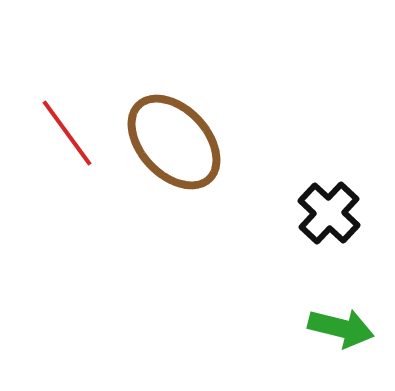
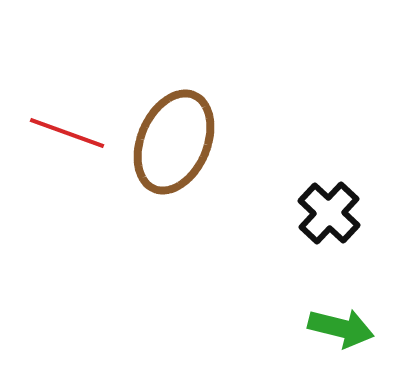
red line: rotated 34 degrees counterclockwise
brown ellipse: rotated 66 degrees clockwise
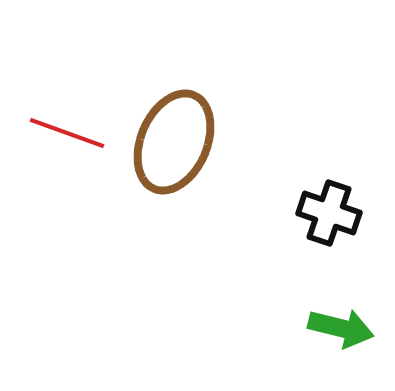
black cross: rotated 24 degrees counterclockwise
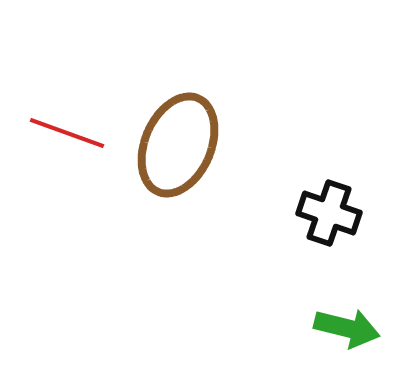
brown ellipse: moved 4 px right, 3 px down
green arrow: moved 6 px right
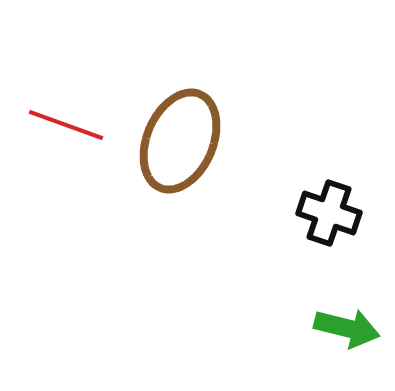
red line: moved 1 px left, 8 px up
brown ellipse: moved 2 px right, 4 px up
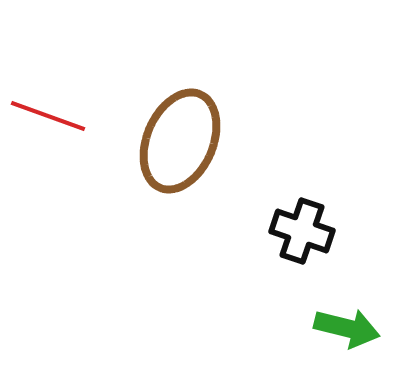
red line: moved 18 px left, 9 px up
black cross: moved 27 px left, 18 px down
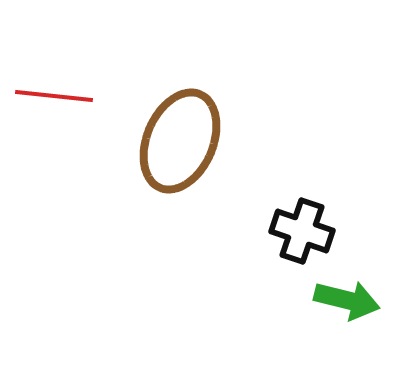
red line: moved 6 px right, 20 px up; rotated 14 degrees counterclockwise
green arrow: moved 28 px up
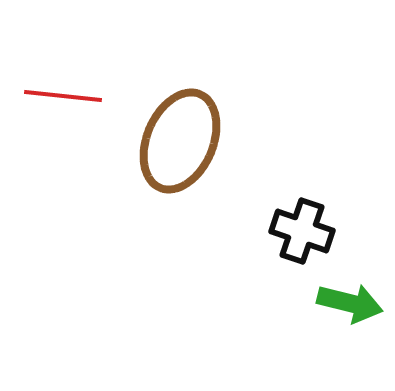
red line: moved 9 px right
green arrow: moved 3 px right, 3 px down
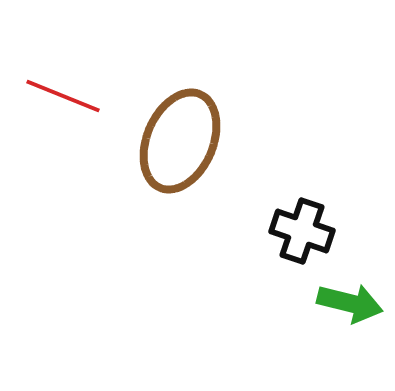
red line: rotated 16 degrees clockwise
